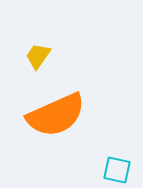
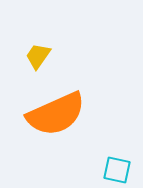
orange semicircle: moved 1 px up
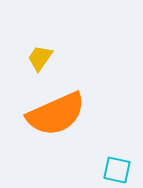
yellow trapezoid: moved 2 px right, 2 px down
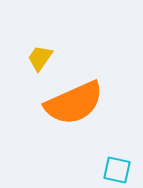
orange semicircle: moved 18 px right, 11 px up
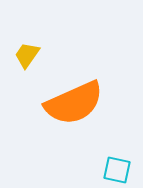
yellow trapezoid: moved 13 px left, 3 px up
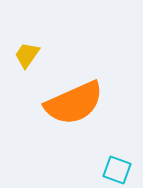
cyan square: rotated 8 degrees clockwise
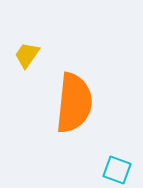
orange semicircle: rotated 60 degrees counterclockwise
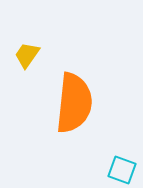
cyan square: moved 5 px right
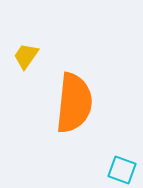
yellow trapezoid: moved 1 px left, 1 px down
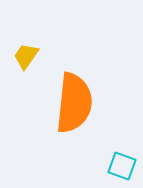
cyan square: moved 4 px up
